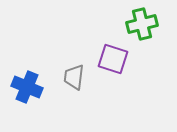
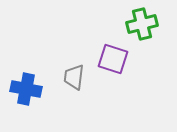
blue cross: moved 1 px left, 2 px down; rotated 12 degrees counterclockwise
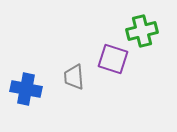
green cross: moved 7 px down
gray trapezoid: rotated 12 degrees counterclockwise
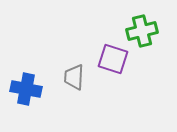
gray trapezoid: rotated 8 degrees clockwise
